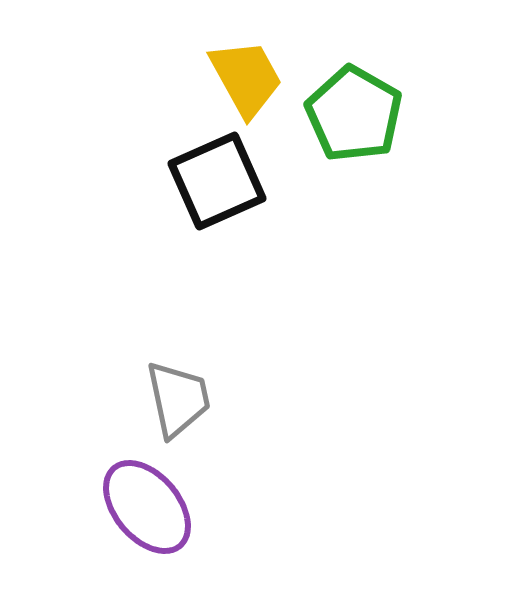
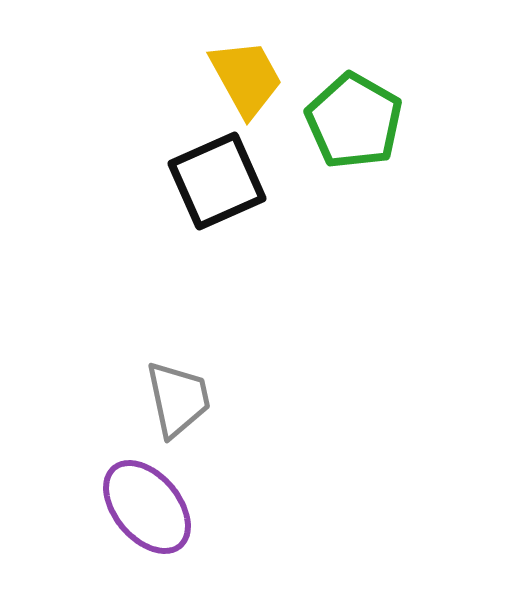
green pentagon: moved 7 px down
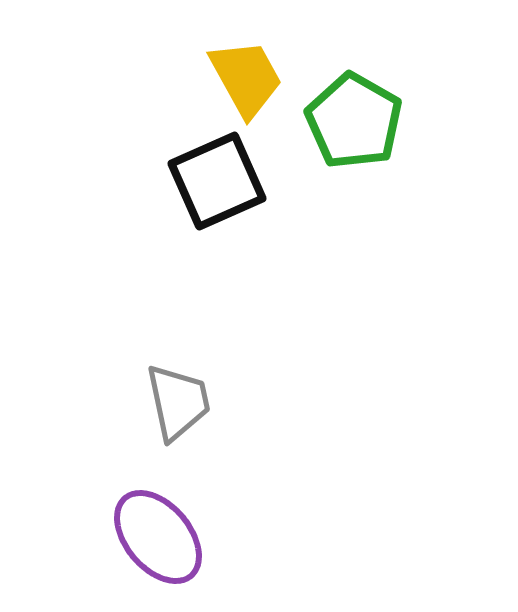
gray trapezoid: moved 3 px down
purple ellipse: moved 11 px right, 30 px down
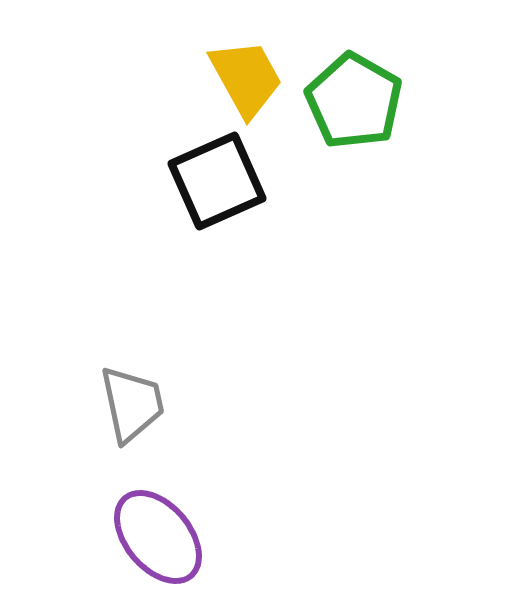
green pentagon: moved 20 px up
gray trapezoid: moved 46 px left, 2 px down
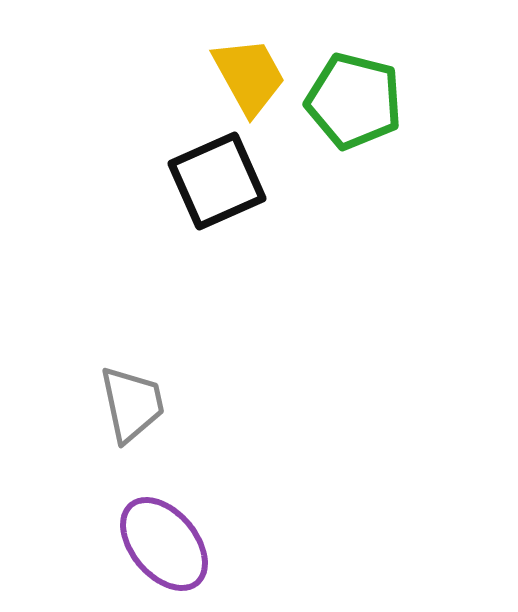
yellow trapezoid: moved 3 px right, 2 px up
green pentagon: rotated 16 degrees counterclockwise
purple ellipse: moved 6 px right, 7 px down
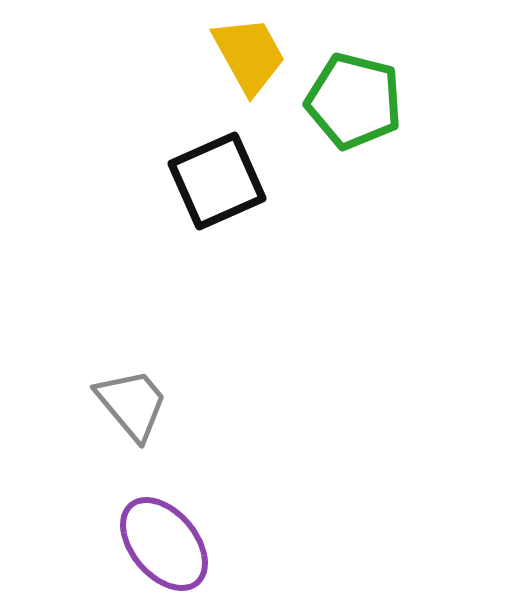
yellow trapezoid: moved 21 px up
gray trapezoid: rotated 28 degrees counterclockwise
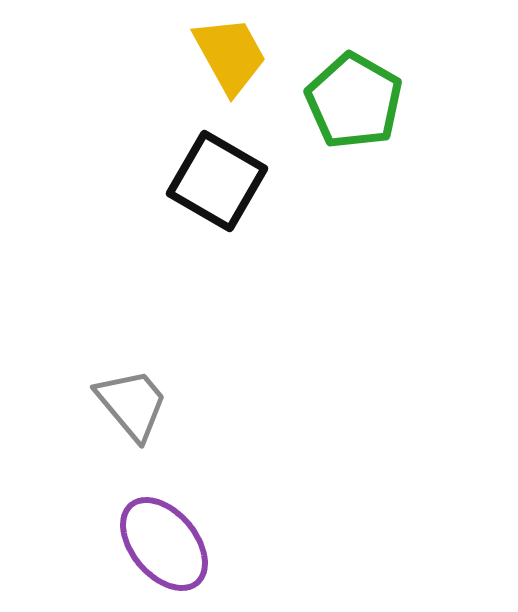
yellow trapezoid: moved 19 px left
green pentagon: rotated 16 degrees clockwise
black square: rotated 36 degrees counterclockwise
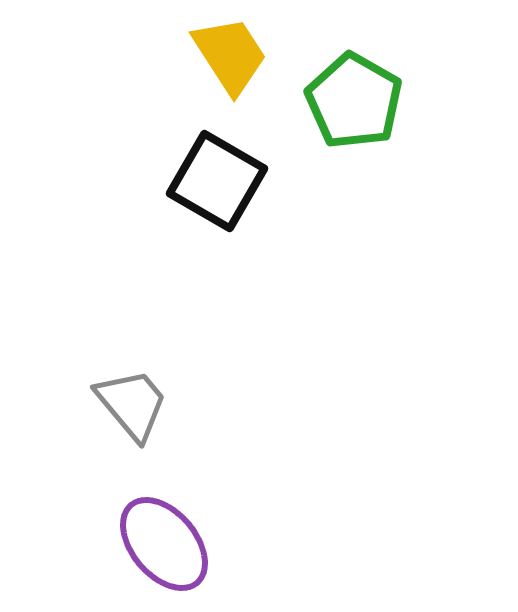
yellow trapezoid: rotated 4 degrees counterclockwise
